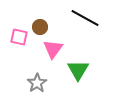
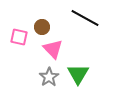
brown circle: moved 2 px right
pink triangle: rotated 20 degrees counterclockwise
green triangle: moved 4 px down
gray star: moved 12 px right, 6 px up
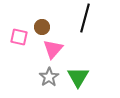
black line: rotated 76 degrees clockwise
pink triangle: rotated 25 degrees clockwise
green triangle: moved 3 px down
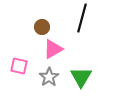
black line: moved 3 px left
pink square: moved 29 px down
pink triangle: rotated 20 degrees clockwise
green triangle: moved 3 px right
